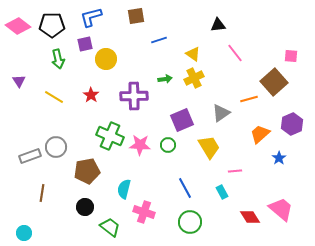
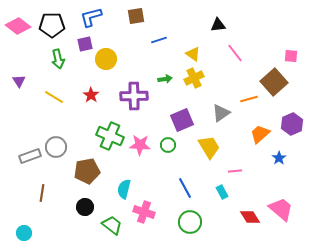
green trapezoid at (110, 227): moved 2 px right, 2 px up
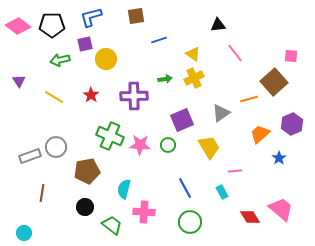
green arrow at (58, 59): moved 2 px right, 1 px down; rotated 90 degrees clockwise
pink cross at (144, 212): rotated 15 degrees counterclockwise
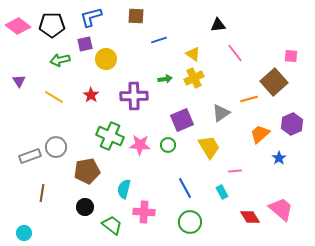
brown square at (136, 16): rotated 12 degrees clockwise
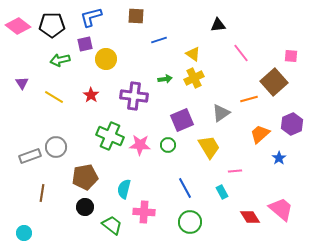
pink line at (235, 53): moved 6 px right
purple triangle at (19, 81): moved 3 px right, 2 px down
purple cross at (134, 96): rotated 8 degrees clockwise
brown pentagon at (87, 171): moved 2 px left, 6 px down
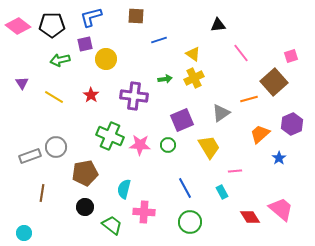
pink square at (291, 56): rotated 24 degrees counterclockwise
brown pentagon at (85, 177): moved 4 px up
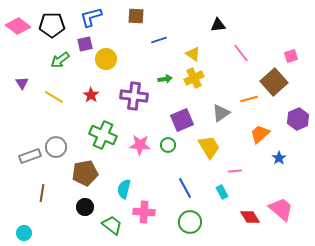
green arrow at (60, 60): rotated 24 degrees counterclockwise
purple hexagon at (292, 124): moved 6 px right, 5 px up
green cross at (110, 136): moved 7 px left, 1 px up
